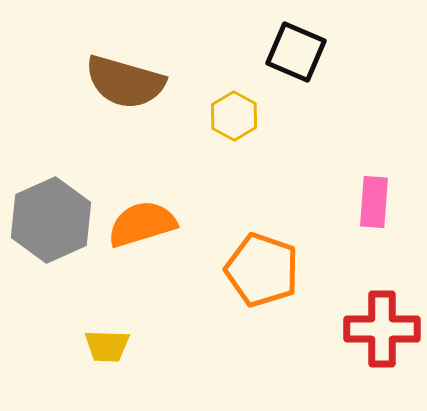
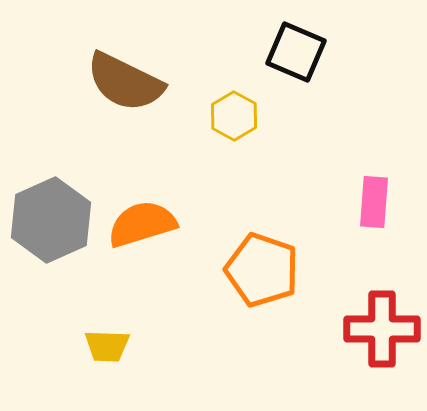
brown semicircle: rotated 10 degrees clockwise
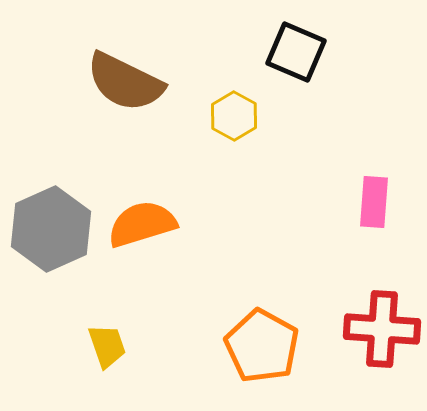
gray hexagon: moved 9 px down
orange pentagon: moved 76 px down; rotated 10 degrees clockwise
red cross: rotated 4 degrees clockwise
yellow trapezoid: rotated 111 degrees counterclockwise
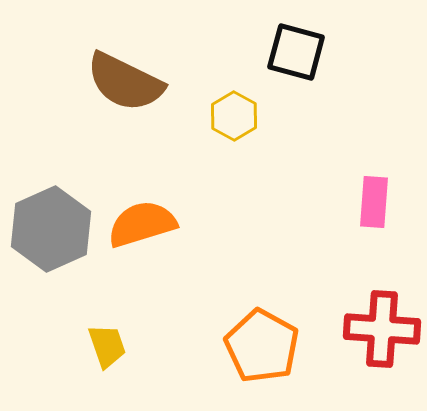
black square: rotated 8 degrees counterclockwise
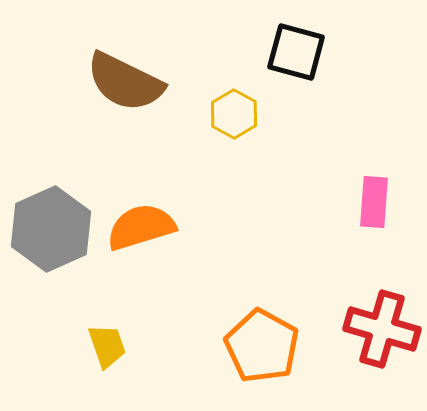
yellow hexagon: moved 2 px up
orange semicircle: moved 1 px left, 3 px down
red cross: rotated 12 degrees clockwise
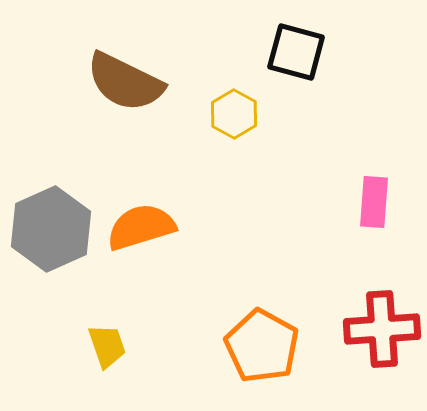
red cross: rotated 20 degrees counterclockwise
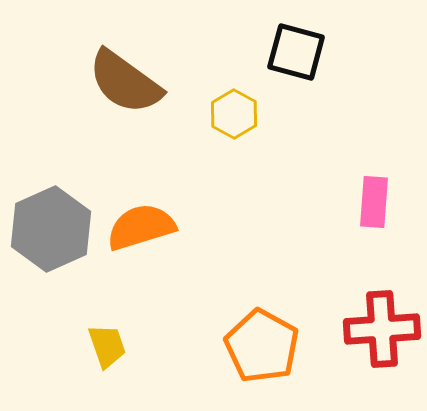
brown semicircle: rotated 10 degrees clockwise
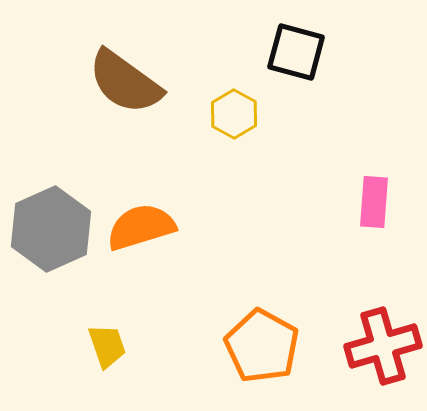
red cross: moved 1 px right, 17 px down; rotated 12 degrees counterclockwise
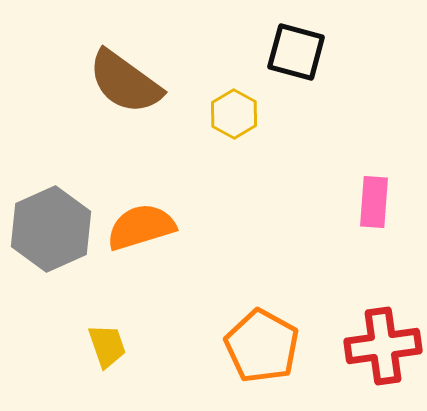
red cross: rotated 8 degrees clockwise
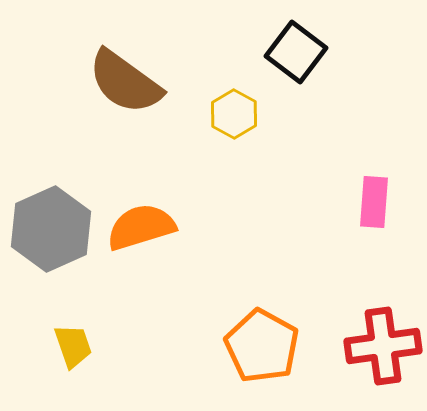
black square: rotated 22 degrees clockwise
yellow trapezoid: moved 34 px left
